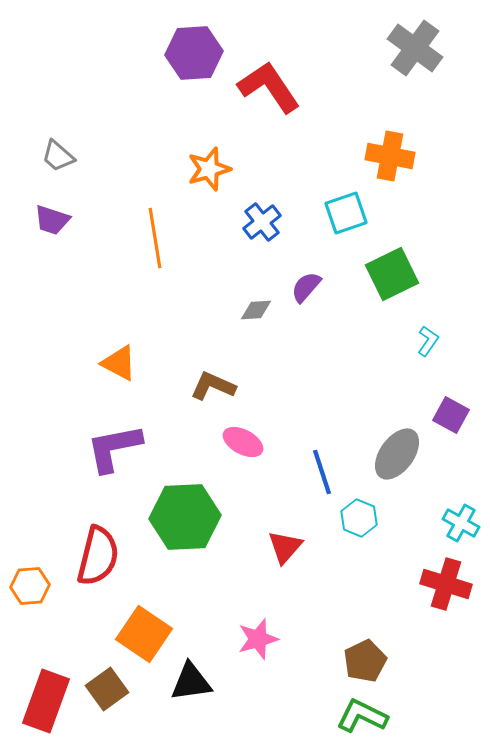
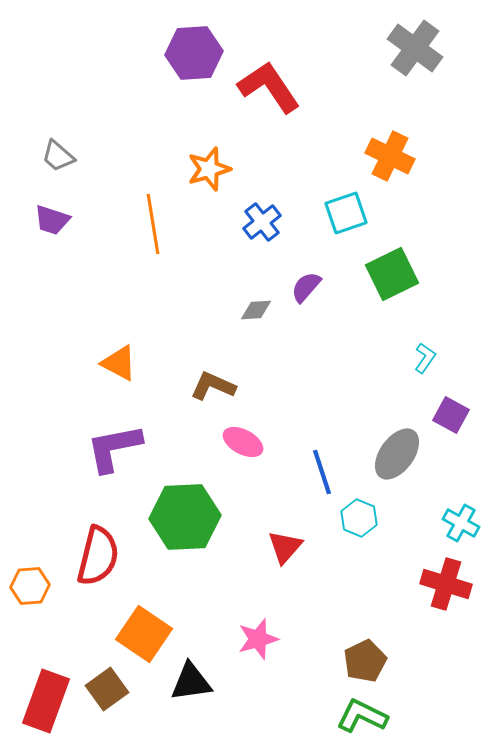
orange cross: rotated 15 degrees clockwise
orange line: moved 2 px left, 14 px up
cyan L-shape: moved 3 px left, 17 px down
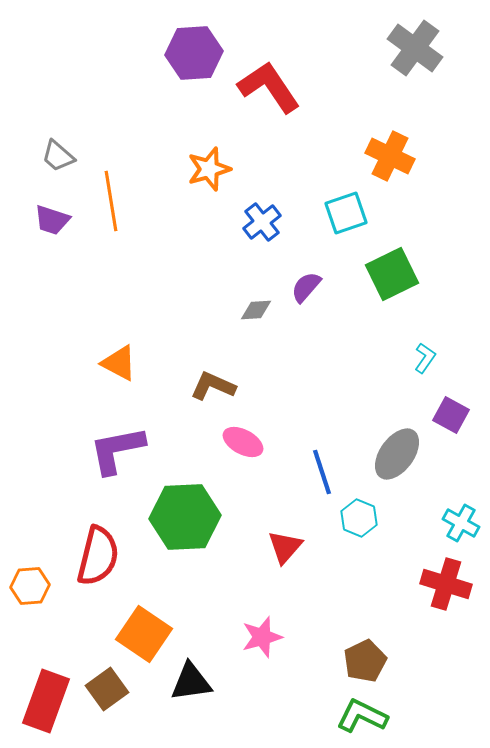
orange line: moved 42 px left, 23 px up
purple L-shape: moved 3 px right, 2 px down
pink star: moved 4 px right, 2 px up
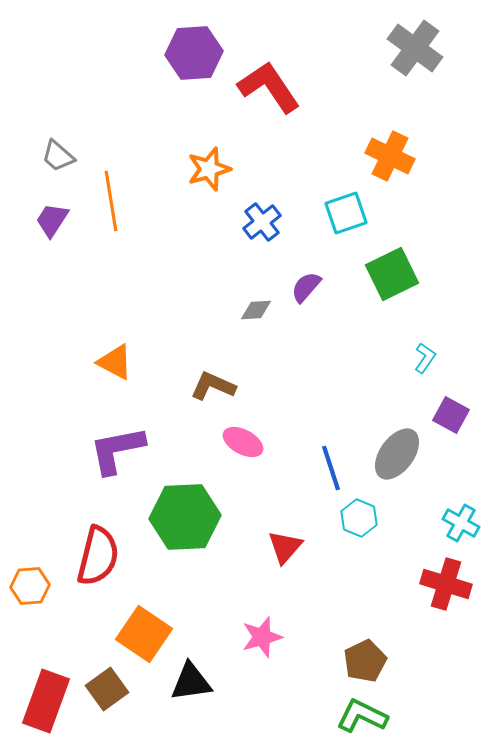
purple trapezoid: rotated 105 degrees clockwise
orange triangle: moved 4 px left, 1 px up
blue line: moved 9 px right, 4 px up
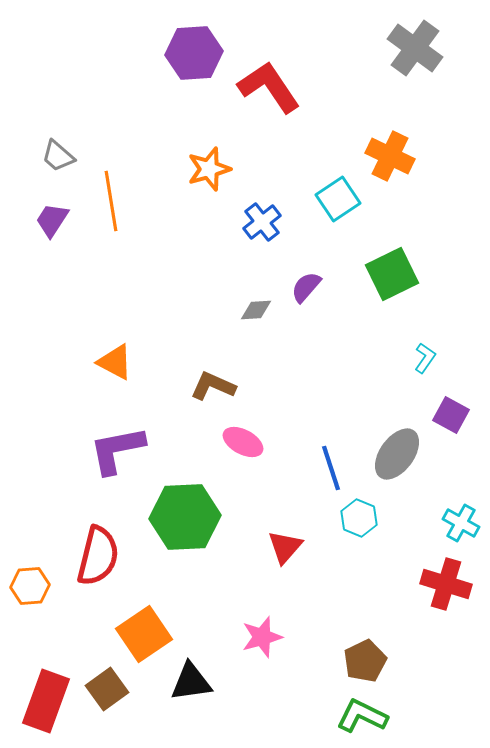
cyan square: moved 8 px left, 14 px up; rotated 15 degrees counterclockwise
orange square: rotated 22 degrees clockwise
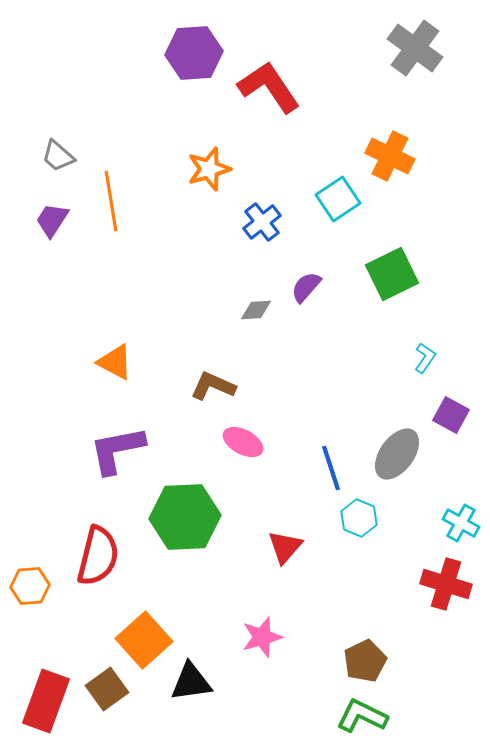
orange square: moved 6 px down; rotated 8 degrees counterclockwise
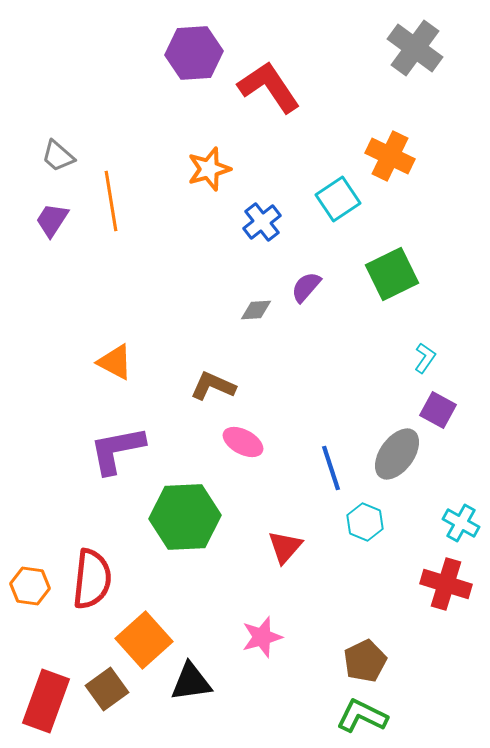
purple square: moved 13 px left, 5 px up
cyan hexagon: moved 6 px right, 4 px down
red semicircle: moved 6 px left, 23 px down; rotated 8 degrees counterclockwise
orange hexagon: rotated 12 degrees clockwise
